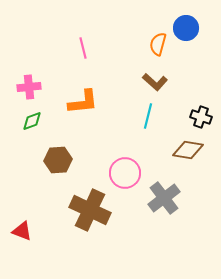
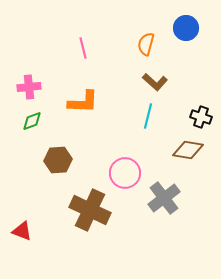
orange semicircle: moved 12 px left
orange L-shape: rotated 8 degrees clockwise
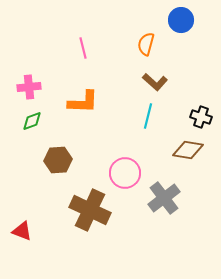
blue circle: moved 5 px left, 8 px up
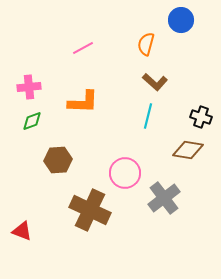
pink line: rotated 75 degrees clockwise
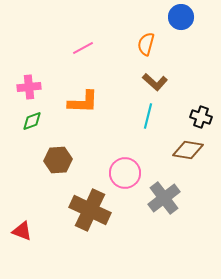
blue circle: moved 3 px up
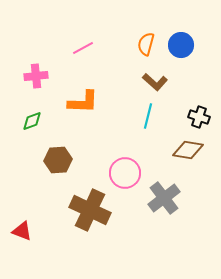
blue circle: moved 28 px down
pink cross: moved 7 px right, 11 px up
black cross: moved 2 px left
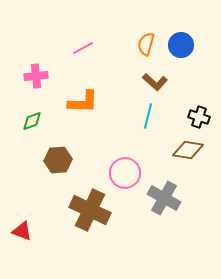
gray cross: rotated 24 degrees counterclockwise
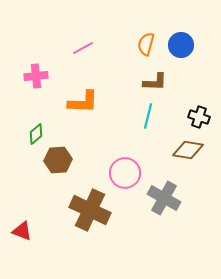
brown L-shape: rotated 40 degrees counterclockwise
green diamond: moved 4 px right, 13 px down; rotated 20 degrees counterclockwise
